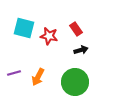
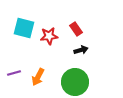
red star: rotated 18 degrees counterclockwise
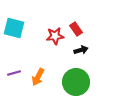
cyan square: moved 10 px left
red star: moved 6 px right
green circle: moved 1 px right
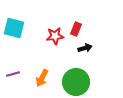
red rectangle: rotated 56 degrees clockwise
black arrow: moved 4 px right, 2 px up
purple line: moved 1 px left, 1 px down
orange arrow: moved 4 px right, 1 px down
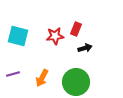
cyan square: moved 4 px right, 8 px down
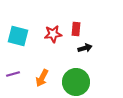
red rectangle: rotated 16 degrees counterclockwise
red star: moved 2 px left, 2 px up
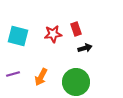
red rectangle: rotated 24 degrees counterclockwise
orange arrow: moved 1 px left, 1 px up
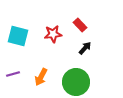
red rectangle: moved 4 px right, 4 px up; rotated 24 degrees counterclockwise
black arrow: rotated 32 degrees counterclockwise
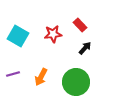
cyan square: rotated 15 degrees clockwise
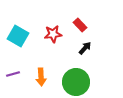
orange arrow: rotated 30 degrees counterclockwise
